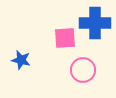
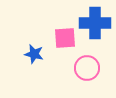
blue star: moved 13 px right, 6 px up
pink circle: moved 4 px right, 2 px up
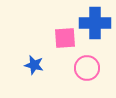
blue star: moved 11 px down
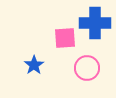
blue star: rotated 24 degrees clockwise
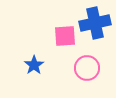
blue cross: rotated 12 degrees counterclockwise
pink square: moved 2 px up
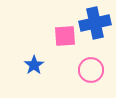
pink circle: moved 4 px right, 2 px down
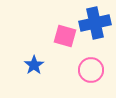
pink square: rotated 20 degrees clockwise
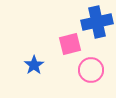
blue cross: moved 2 px right, 1 px up
pink square: moved 5 px right, 8 px down; rotated 30 degrees counterclockwise
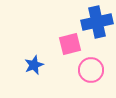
blue star: rotated 12 degrees clockwise
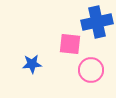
pink square: rotated 20 degrees clockwise
blue star: moved 2 px left, 1 px up; rotated 18 degrees clockwise
